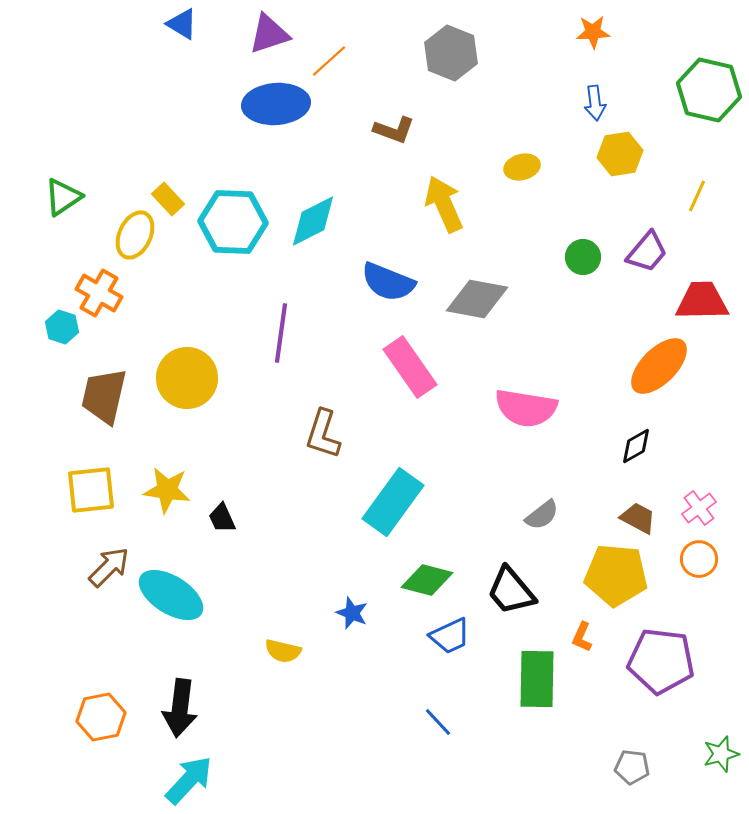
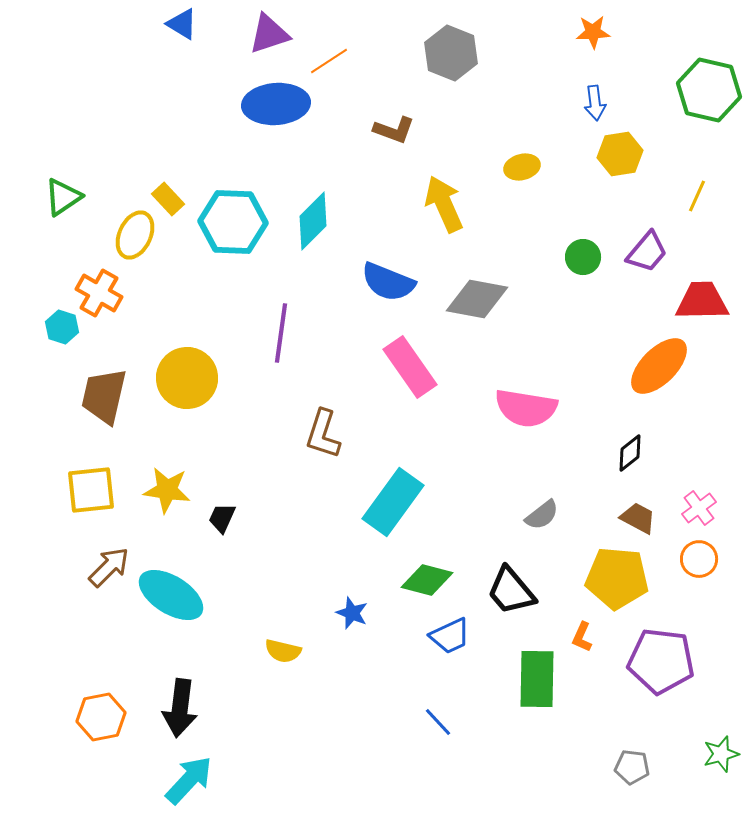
orange line at (329, 61): rotated 9 degrees clockwise
cyan diamond at (313, 221): rotated 18 degrees counterclockwise
black diamond at (636, 446): moved 6 px left, 7 px down; rotated 9 degrees counterclockwise
black trapezoid at (222, 518): rotated 48 degrees clockwise
yellow pentagon at (616, 575): moved 1 px right, 3 px down
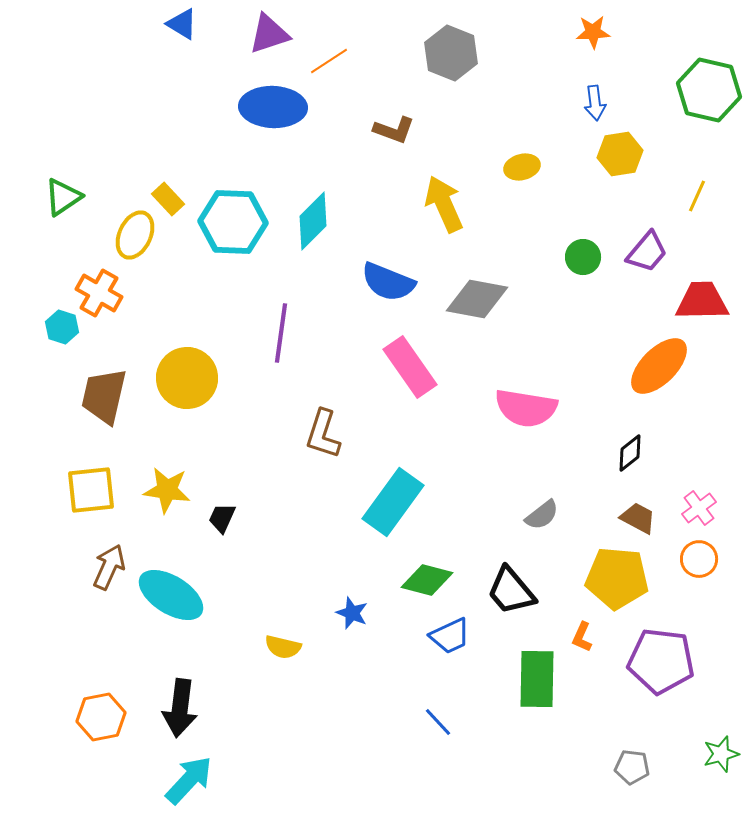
blue ellipse at (276, 104): moved 3 px left, 3 px down; rotated 6 degrees clockwise
brown arrow at (109, 567): rotated 21 degrees counterclockwise
yellow semicircle at (283, 651): moved 4 px up
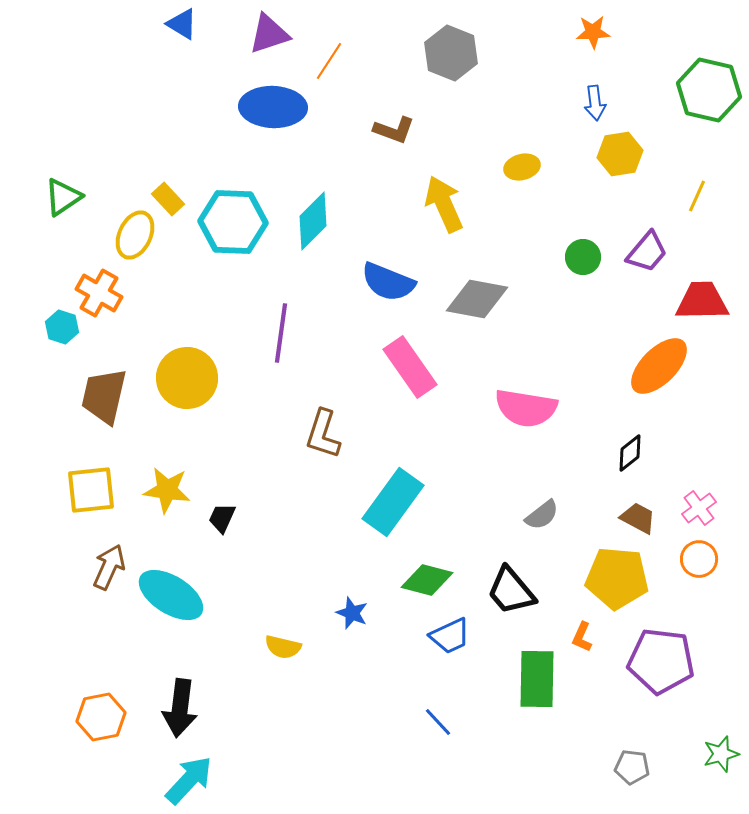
orange line at (329, 61): rotated 24 degrees counterclockwise
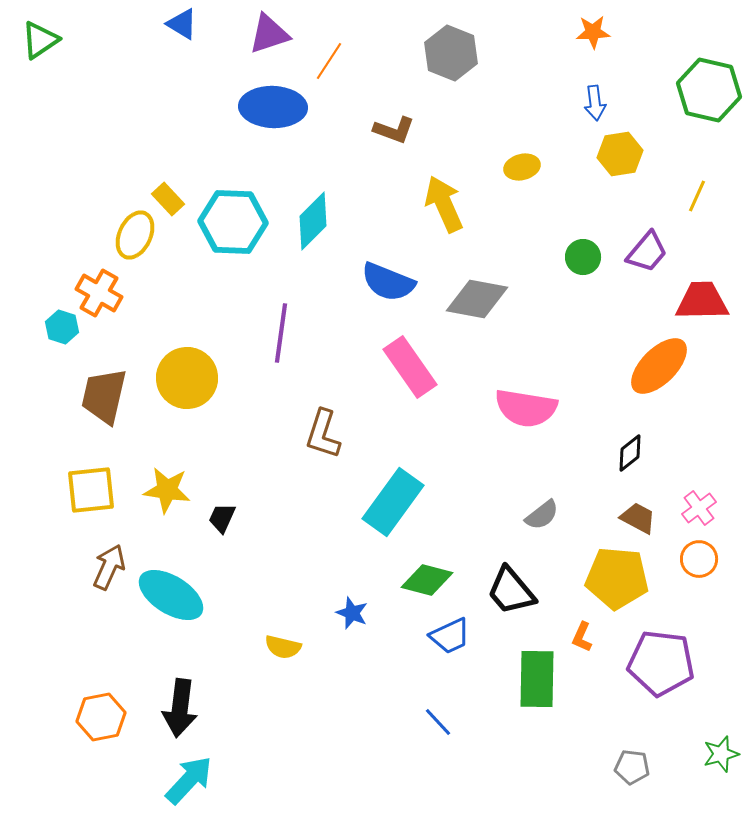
green triangle at (63, 197): moved 23 px left, 157 px up
purple pentagon at (661, 661): moved 2 px down
